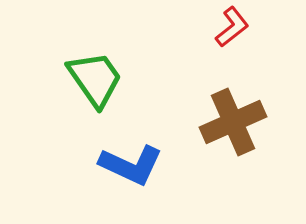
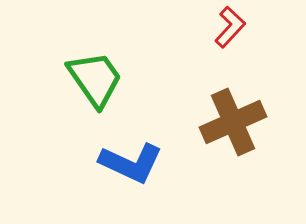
red L-shape: moved 2 px left; rotated 9 degrees counterclockwise
blue L-shape: moved 2 px up
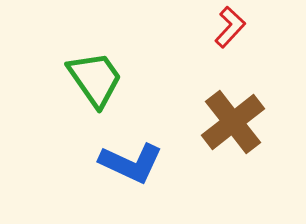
brown cross: rotated 14 degrees counterclockwise
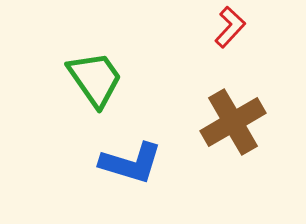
brown cross: rotated 8 degrees clockwise
blue L-shape: rotated 8 degrees counterclockwise
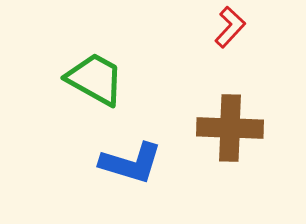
green trapezoid: rotated 26 degrees counterclockwise
brown cross: moved 3 px left, 6 px down; rotated 32 degrees clockwise
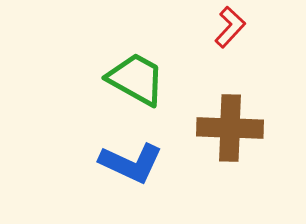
green trapezoid: moved 41 px right
blue L-shape: rotated 8 degrees clockwise
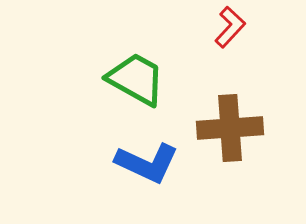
brown cross: rotated 6 degrees counterclockwise
blue L-shape: moved 16 px right
